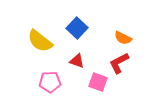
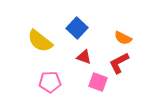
red triangle: moved 7 px right, 4 px up
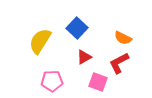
yellow semicircle: rotated 84 degrees clockwise
red triangle: rotated 49 degrees counterclockwise
pink pentagon: moved 2 px right, 1 px up
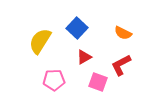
orange semicircle: moved 5 px up
red L-shape: moved 2 px right, 2 px down
pink pentagon: moved 2 px right, 1 px up
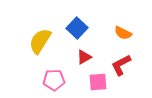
pink square: rotated 24 degrees counterclockwise
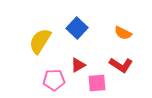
red triangle: moved 6 px left, 8 px down
red L-shape: rotated 120 degrees counterclockwise
pink square: moved 1 px left, 1 px down
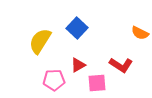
orange semicircle: moved 17 px right
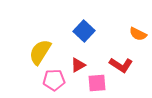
blue square: moved 7 px right, 3 px down
orange semicircle: moved 2 px left, 1 px down
yellow semicircle: moved 11 px down
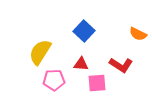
red triangle: moved 3 px right, 1 px up; rotated 35 degrees clockwise
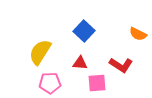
red triangle: moved 1 px left, 1 px up
pink pentagon: moved 4 px left, 3 px down
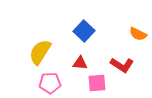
red L-shape: moved 1 px right
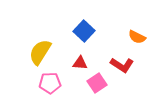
orange semicircle: moved 1 px left, 3 px down
pink square: rotated 30 degrees counterclockwise
